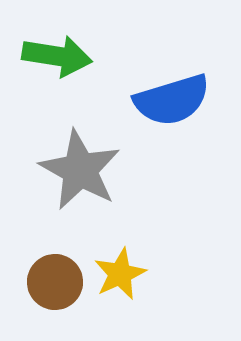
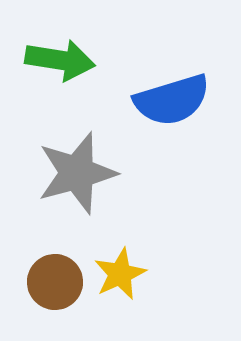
green arrow: moved 3 px right, 4 px down
gray star: moved 3 px left, 3 px down; rotated 28 degrees clockwise
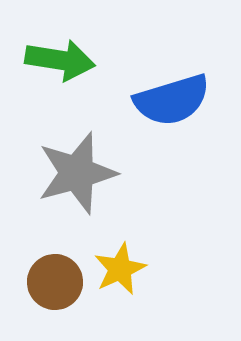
yellow star: moved 5 px up
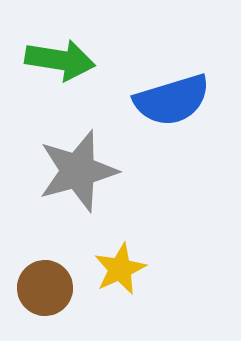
gray star: moved 1 px right, 2 px up
brown circle: moved 10 px left, 6 px down
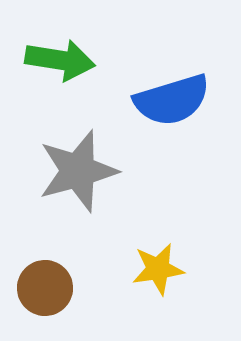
yellow star: moved 38 px right; rotated 16 degrees clockwise
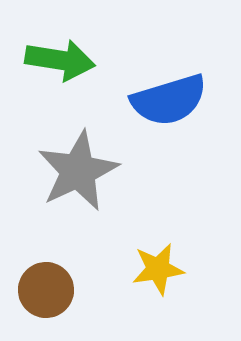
blue semicircle: moved 3 px left
gray star: rotated 10 degrees counterclockwise
brown circle: moved 1 px right, 2 px down
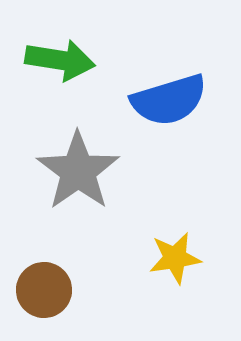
gray star: rotated 10 degrees counterclockwise
yellow star: moved 17 px right, 11 px up
brown circle: moved 2 px left
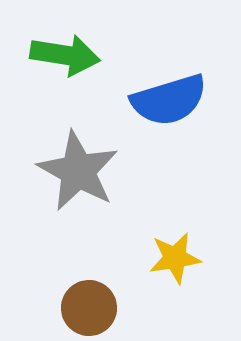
green arrow: moved 5 px right, 5 px up
gray star: rotated 8 degrees counterclockwise
brown circle: moved 45 px right, 18 px down
